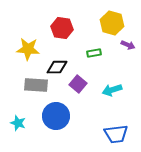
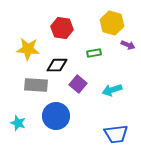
black diamond: moved 2 px up
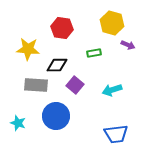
purple square: moved 3 px left, 1 px down
